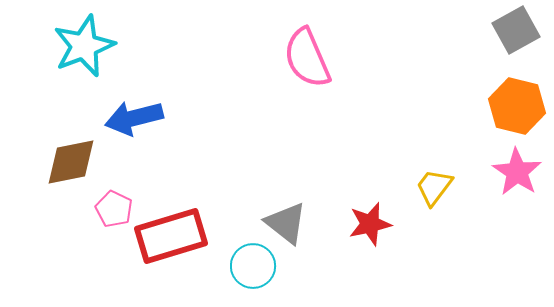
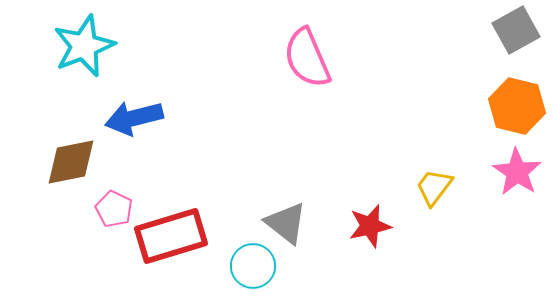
red star: moved 2 px down
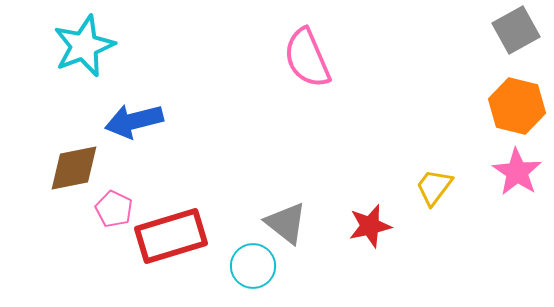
blue arrow: moved 3 px down
brown diamond: moved 3 px right, 6 px down
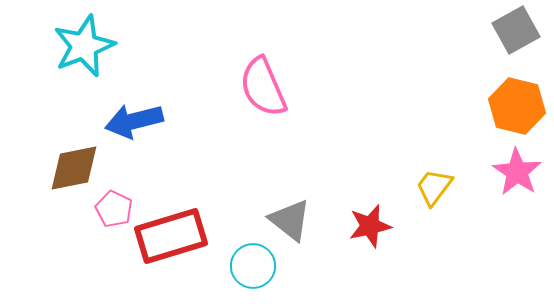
pink semicircle: moved 44 px left, 29 px down
gray triangle: moved 4 px right, 3 px up
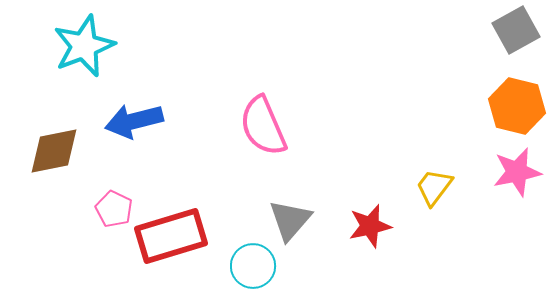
pink semicircle: moved 39 px down
brown diamond: moved 20 px left, 17 px up
pink star: rotated 27 degrees clockwise
gray triangle: rotated 33 degrees clockwise
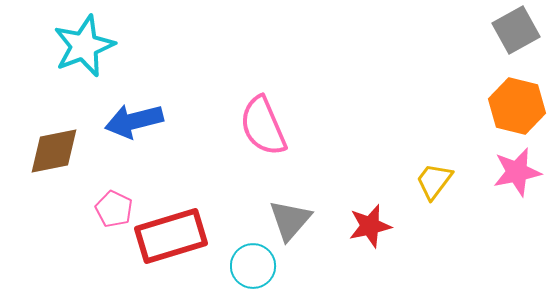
yellow trapezoid: moved 6 px up
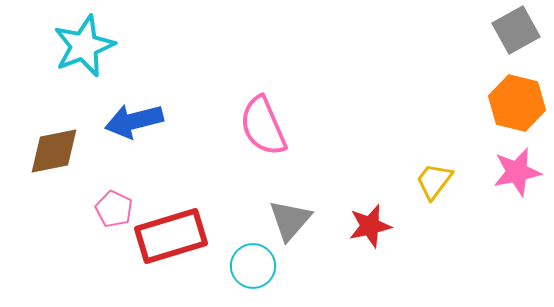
orange hexagon: moved 3 px up
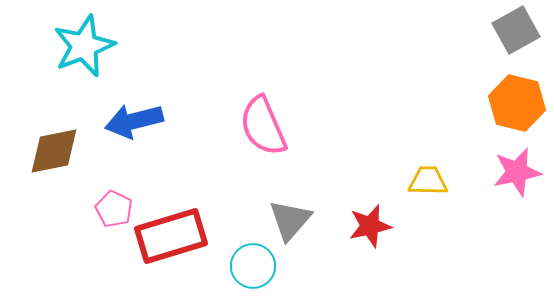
yellow trapezoid: moved 6 px left; rotated 54 degrees clockwise
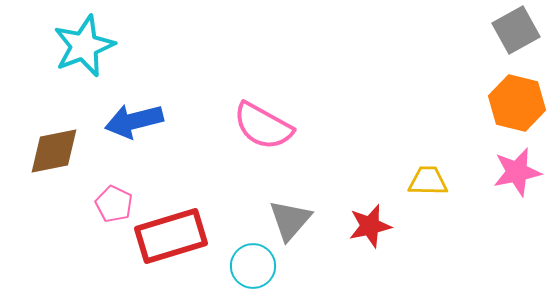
pink semicircle: rotated 38 degrees counterclockwise
pink pentagon: moved 5 px up
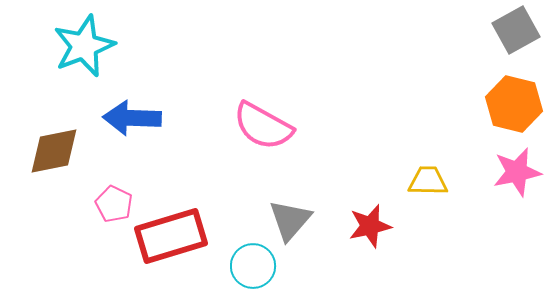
orange hexagon: moved 3 px left, 1 px down
blue arrow: moved 2 px left, 3 px up; rotated 16 degrees clockwise
